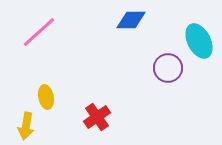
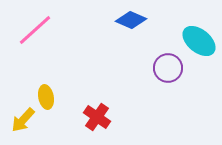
blue diamond: rotated 24 degrees clockwise
pink line: moved 4 px left, 2 px up
cyan ellipse: rotated 24 degrees counterclockwise
red cross: rotated 20 degrees counterclockwise
yellow arrow: moved 3 px left, 6 px up; rotated 32 degrees clockwise
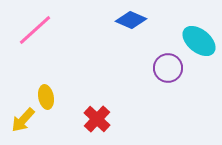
red cross: moved 2 px down; rotated 8 degrees clockwise
